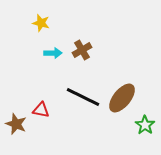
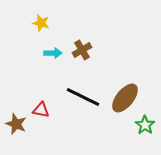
brown ellipse: moved 3 px right
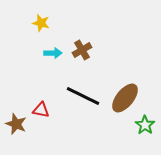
black line: moved 1 px up
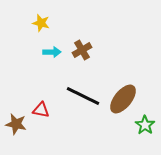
cyan arrow: moved 1 px left, 1 px up
brown ellipse: moved 2 px left, 1 px down
brown star: rotated 10 degrees counterclockwise
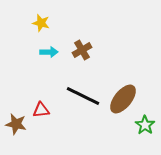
cyan arrow: moved 3 px left
red triangle: rotated 18 degrees counterclockwise
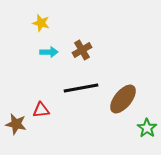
black line: moved 2 px left, 8 px up; rotated 36 degrees counterclockwise
green star: moved 2 px right, 3 px down
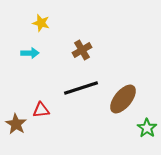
cyan arrow: moved 19 px left, 1 px down
black line: rotated 8 degrees counterclockwise
brown star: rotated 20 degrees clockwise
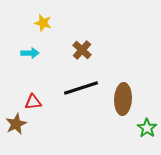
yellow star: moved 2 px right
brown cross: rotated 18 degrees counterclockwise
brown ellipse: rotated 36 degrees counterclockwise
red triangle: moved 8 px left, 8 px up
brown star: rotated 15 degrees clockwise
